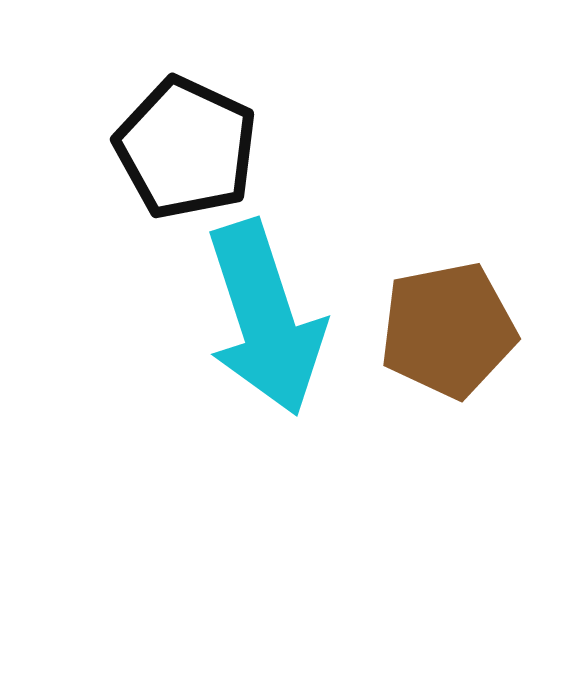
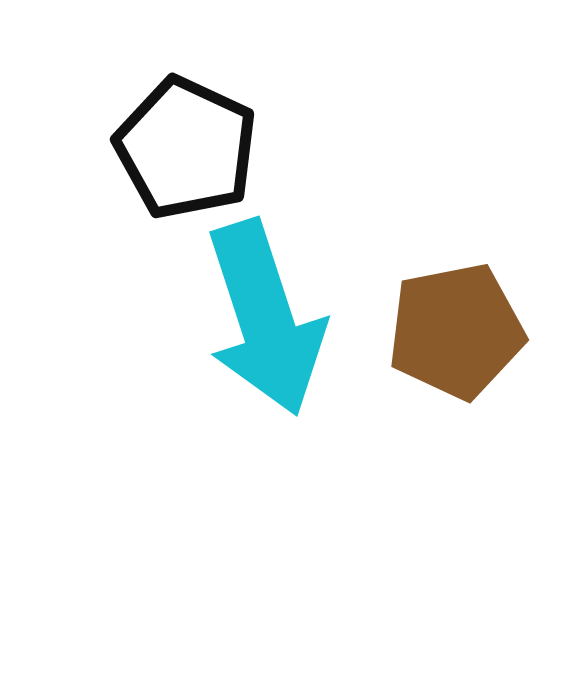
brown pentagon: moved 8 px right, 1 px down
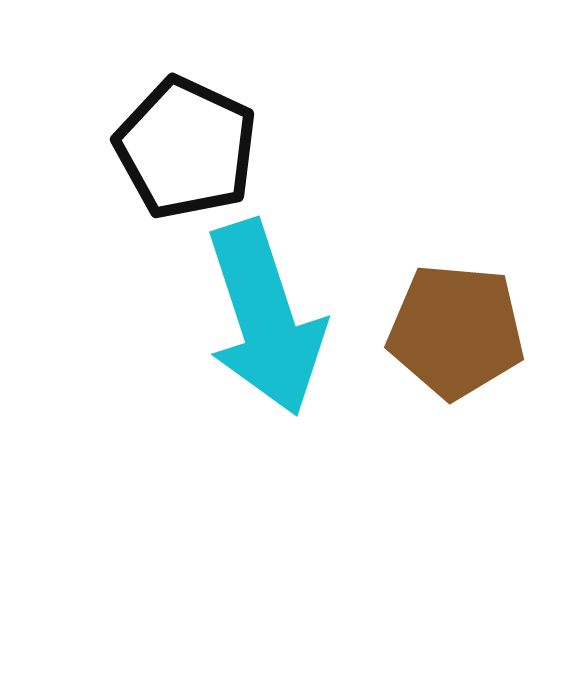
brown pentagon: rotated 16 degrees clockwise
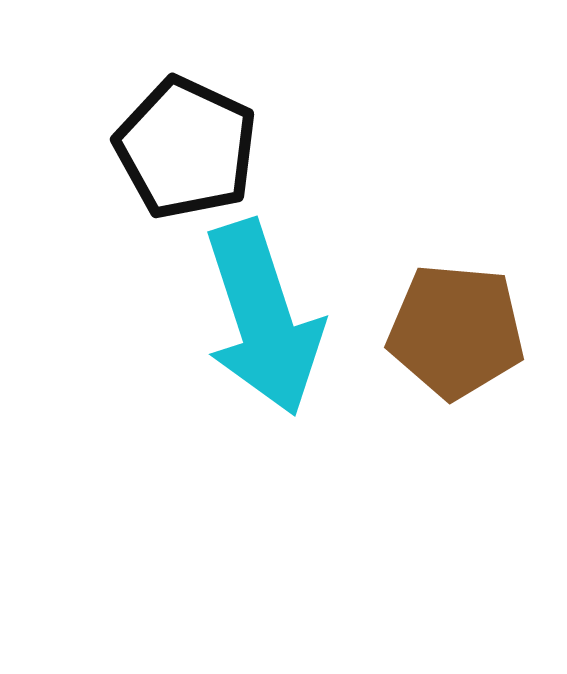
cyan arrow: moved 2 px left
